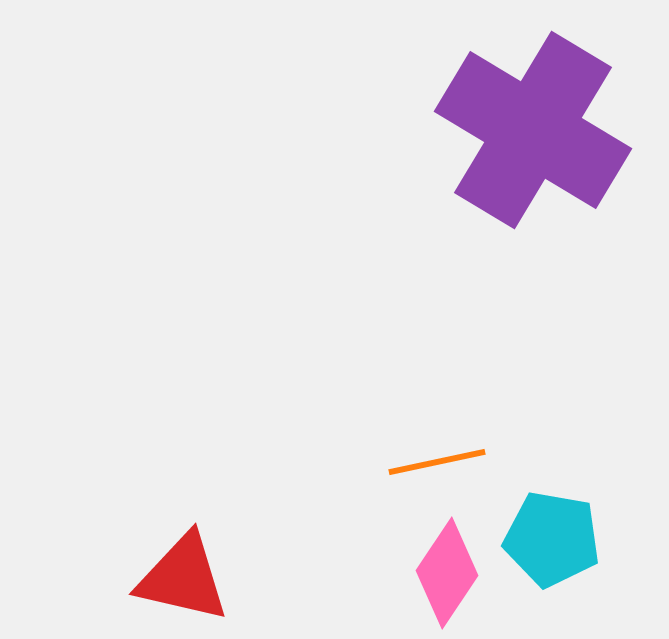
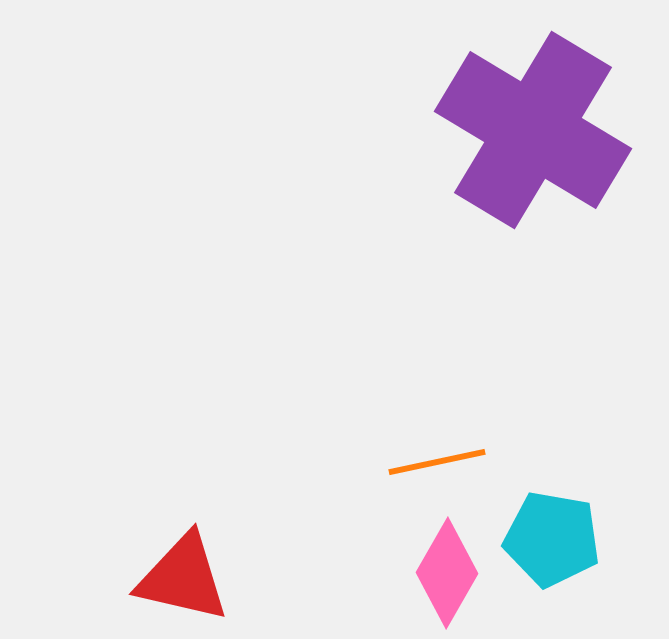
pink diamond: rotated 4 degrees counterclockwise
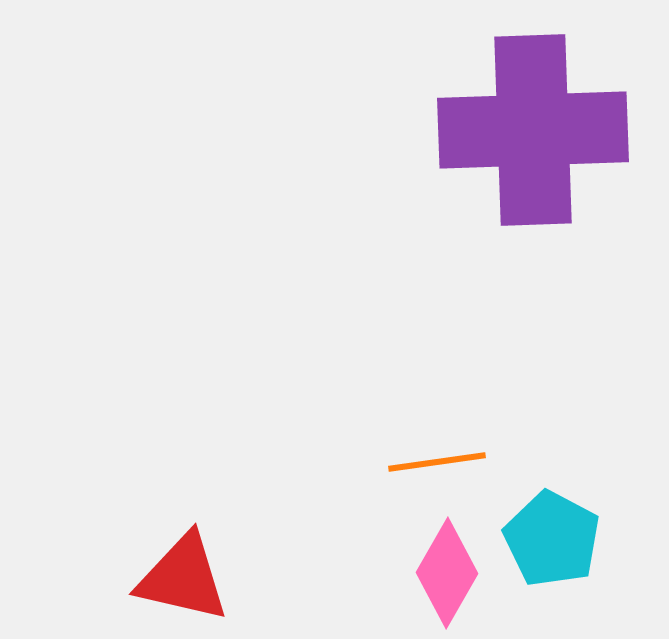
purple cross: rotated 33 degrees counterclockwise
orange line: rotated 4 degrees clockwise
cyan pentagon: rotated 18 degrees clockwise
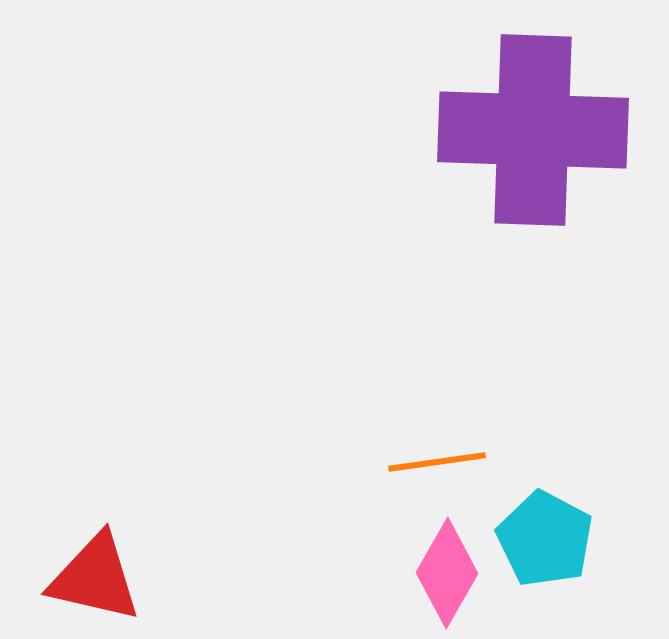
purple cross: rotated 4 degrees clockwise
cyan pentagon: moved 7 px left
red triangle: moved 88 px left
